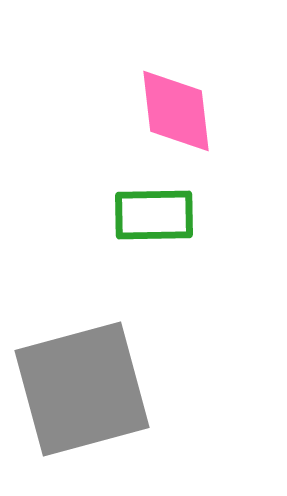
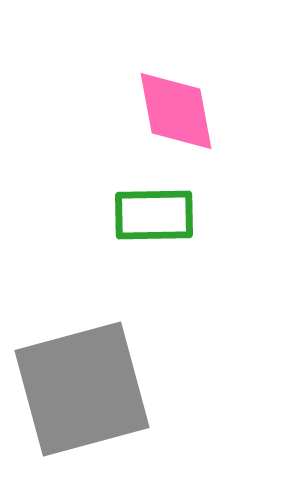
pink diamond: rotated 4 degrees counterclockwise
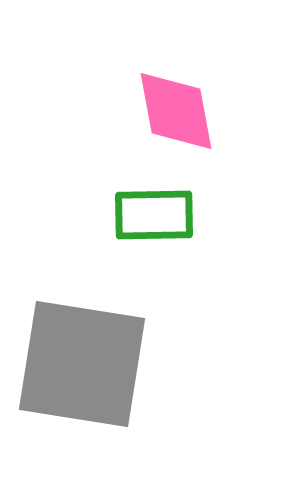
gray square: moved 25 px up; rotated 24 degrees clockwise
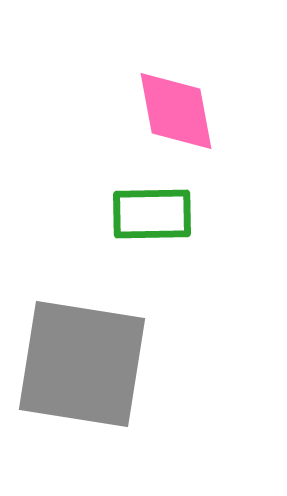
green rectangle: moved 2 px left, 1 px up
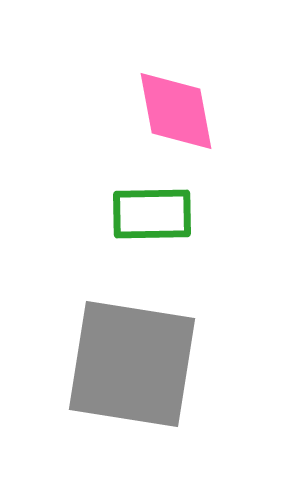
gray square: moved 50 px right
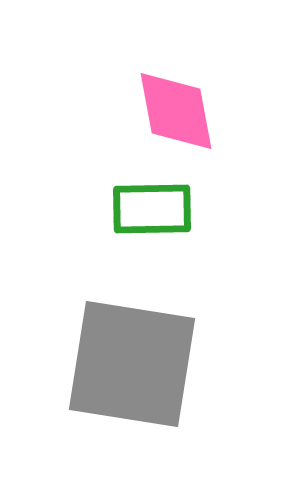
green rectangle: moved 5 px up
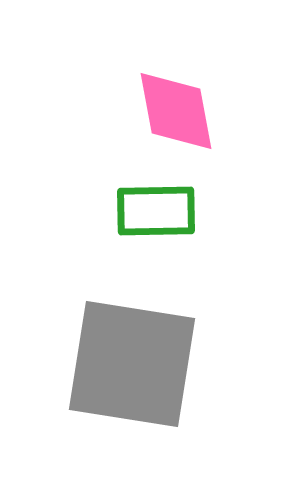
green rectangle: moved 4 px right, 2 px down
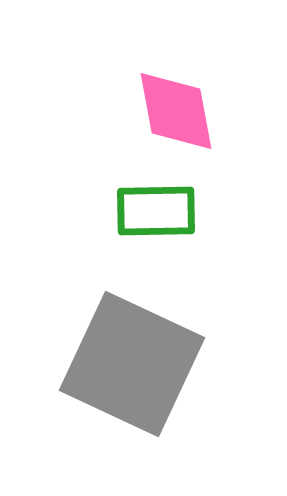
gray square: rotated 16 degrees clockwise
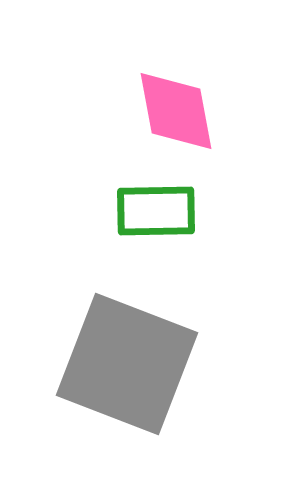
gray square: moved 5 px left; rotated 4 degrees counterclockwise
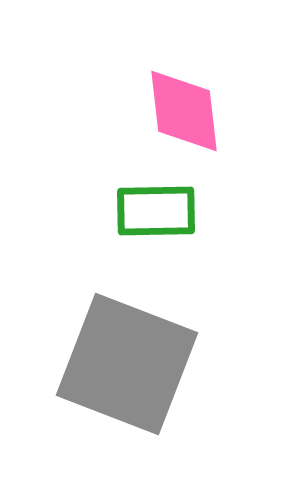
pink diamond: moved 8 px right; rotated 4 degrees clockwise
